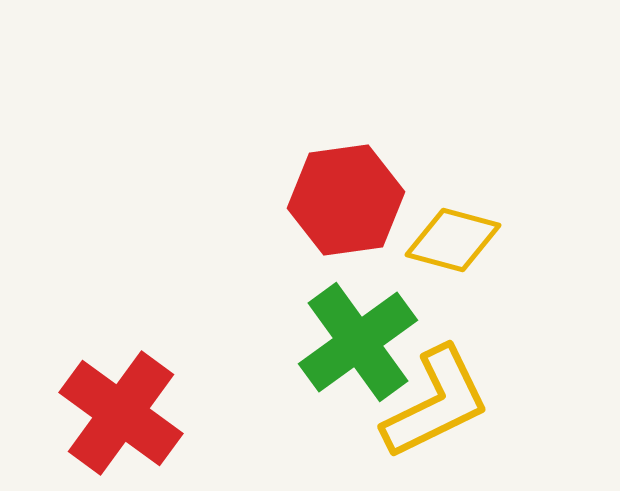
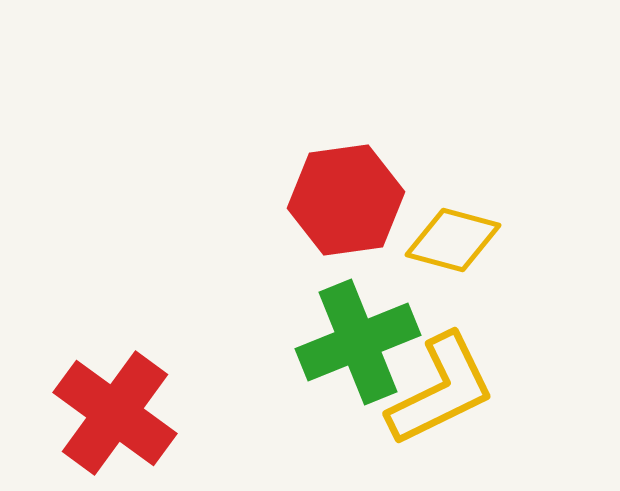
green cross: rotated 14 degrees clockwise
yellow L-shape: moved 5 px right, 13 px up
red cross: moved 6 px left
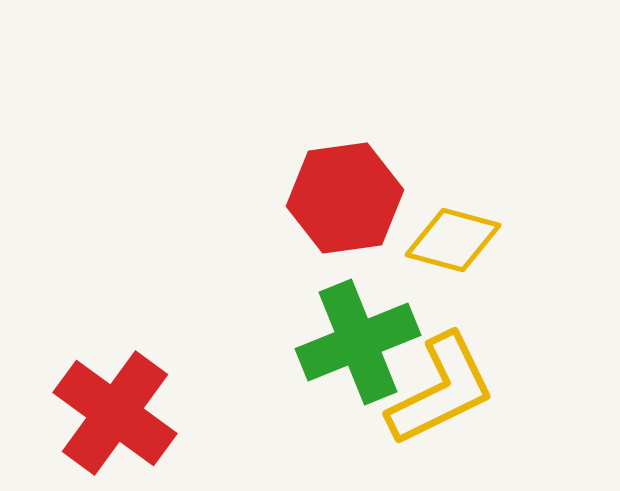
red hexagon: moved 1 px left, 2 px up
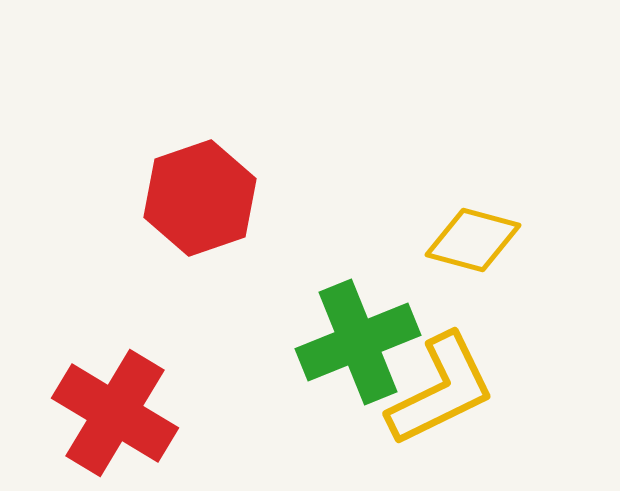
red hexagon: moved 145 px left; rotated 11 degrees counterclockwise
yellow diamond: moved 20 px right
red cross: rotated 5 degrees counterclockwise
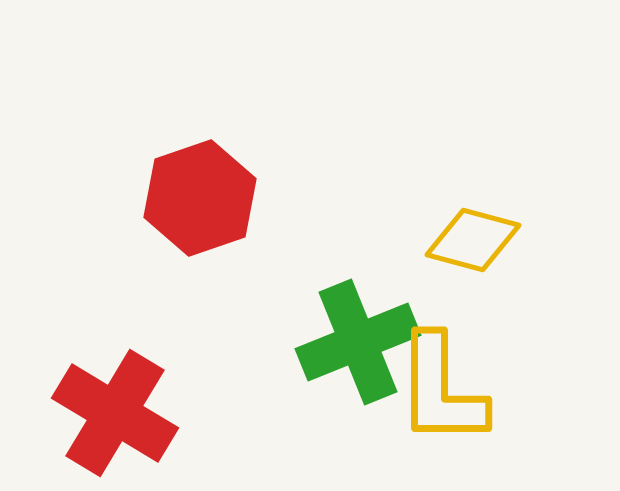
yellow L-shape: rotated 116 degrees clockwise
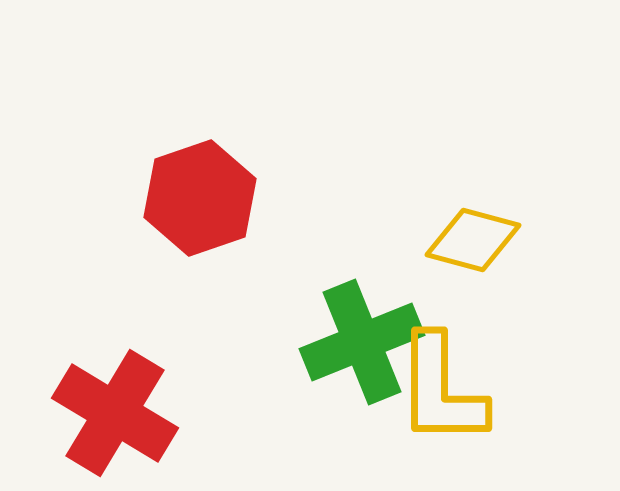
green cross: moved 4 px right
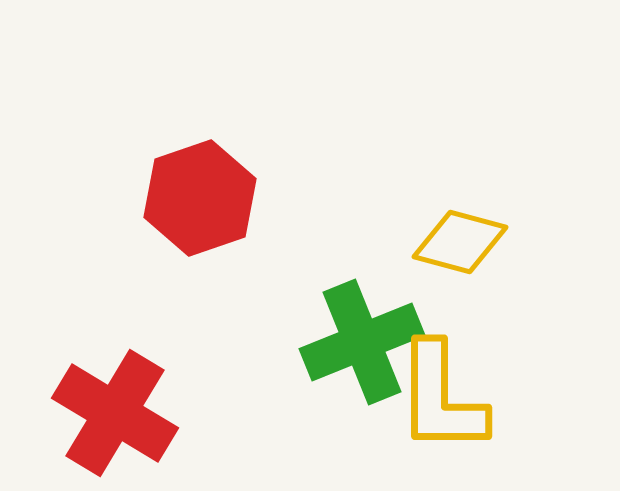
yellow diamond: moved 13 px left, 2 px down
yellow L-shape: moved 8 px down
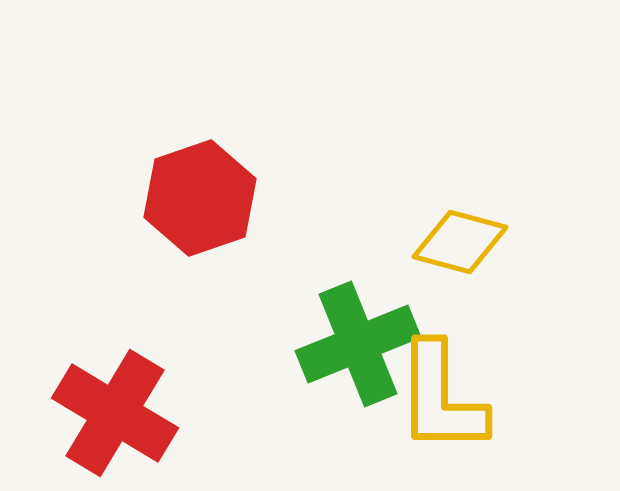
green cross: moved 4 px left, 2 px down
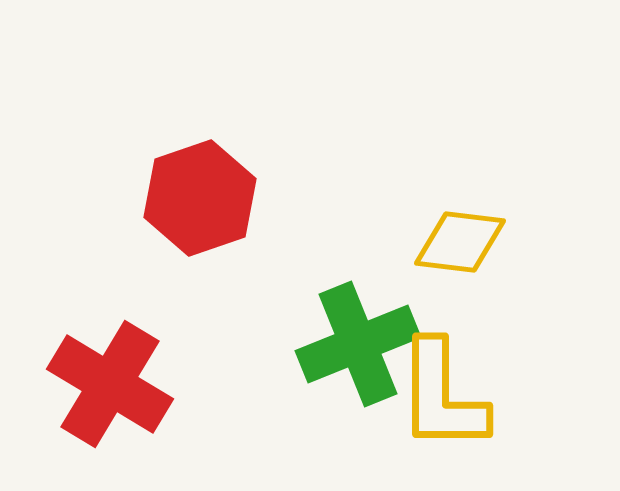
yellow diamond: rotated 8 degrees counterclockwise
yellow L-shape: moved 1 px right, 2 px up
red cross: moved 5 px left, 29 px up
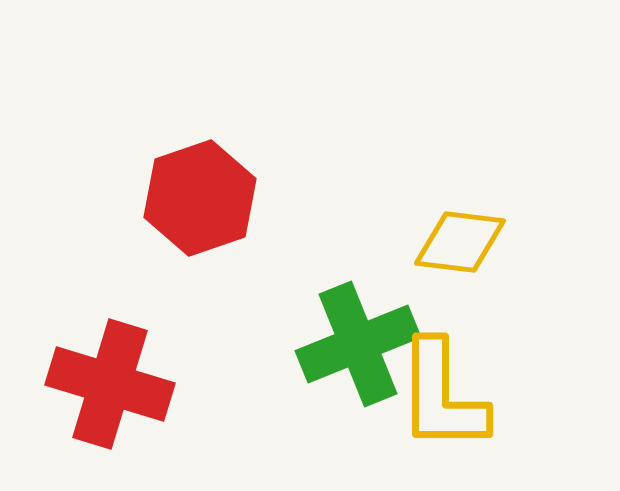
red cross: rotated 14 degrees counterclockwise
